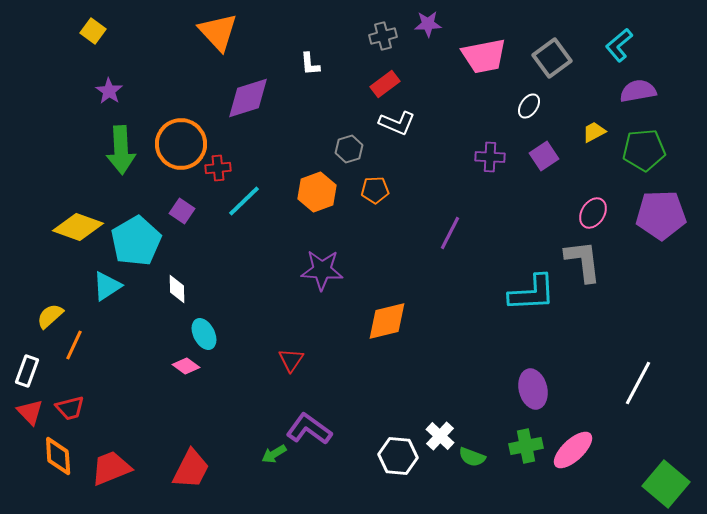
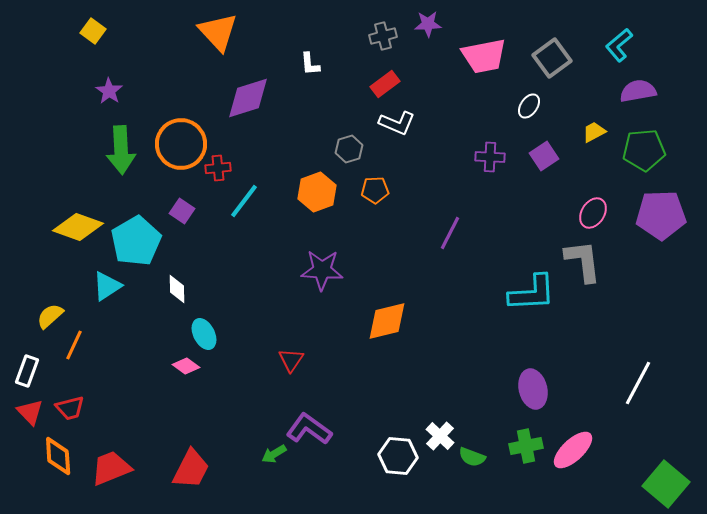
cyan line at (244, 201): rotated 9 degrees counterclockwise
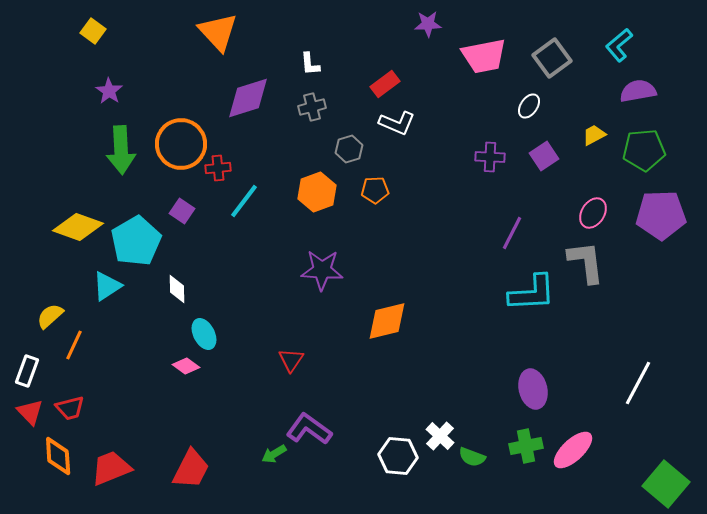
gray cross at (383, 36): moved 71 px left, 71 px down
yellow trapezoid at (594, 132): moved 3 px down
purple line at (450, 233): moved 62 px right
gray L-shape at (583, 261): moved 3 px right, 1 px down
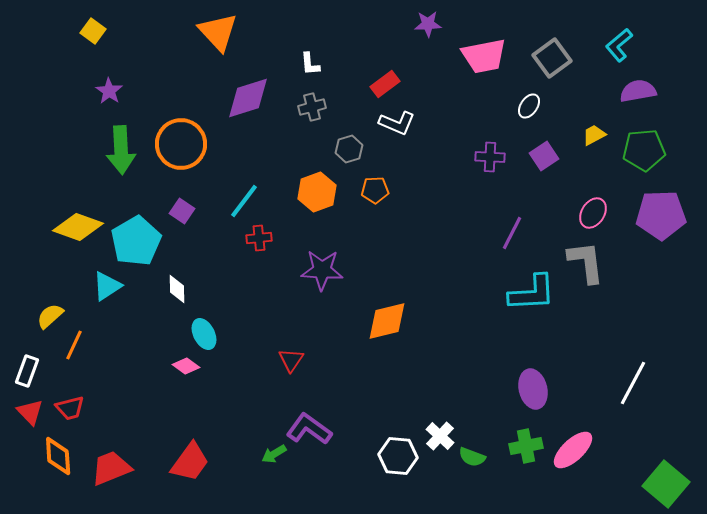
red cross at (218, 168): moved 41 px right, 70 px down
white line at (638, 383): moved 5 px left
red trapezoid at (191, 469): moved 1 px left, 7 px up; rotated 9 degrees clockwise
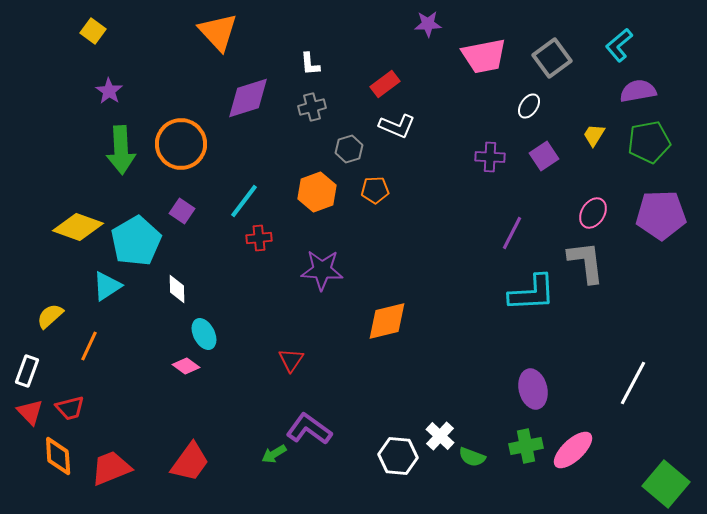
white L-shape at (397, 123): moved 3 px down
yellow trapezoid at (594, 135): rotated 30 degrees counterclockwise
green pentagon at (644, 150): moved 5 px right, 8 px up; rotated 6 degrees counterclockwise
orange line at (74, 345): moved 15 px right, 1 px down
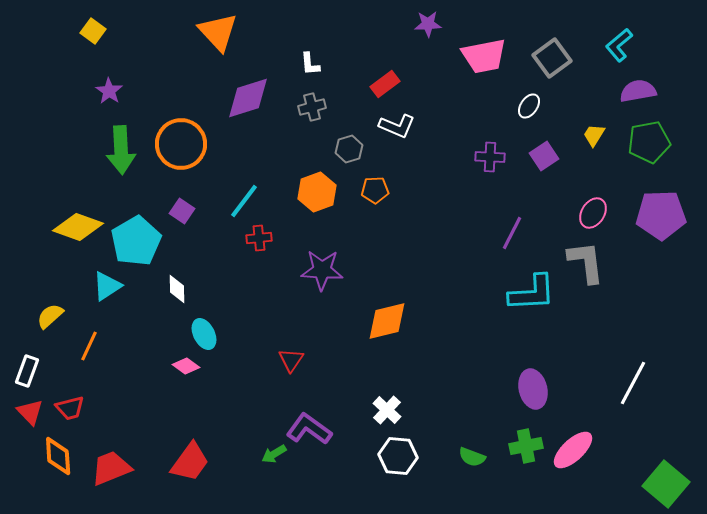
white cross at (440, 436): moved 53 px left, 26 px up
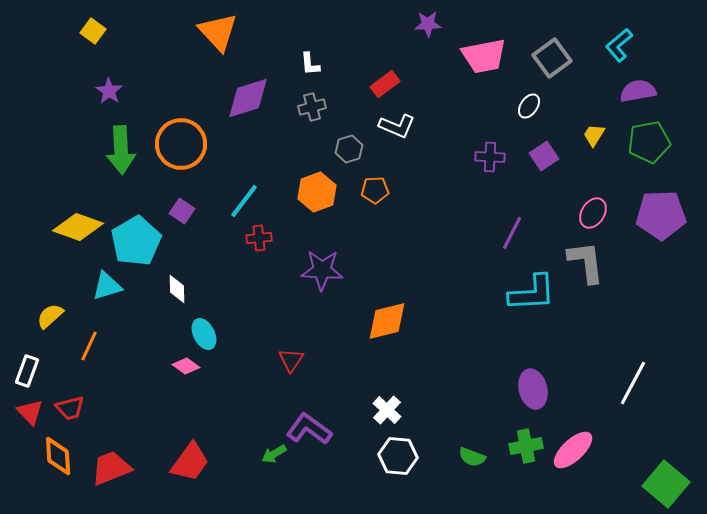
cyan triangle at (107, 286): rotated 16 degrees clockwise
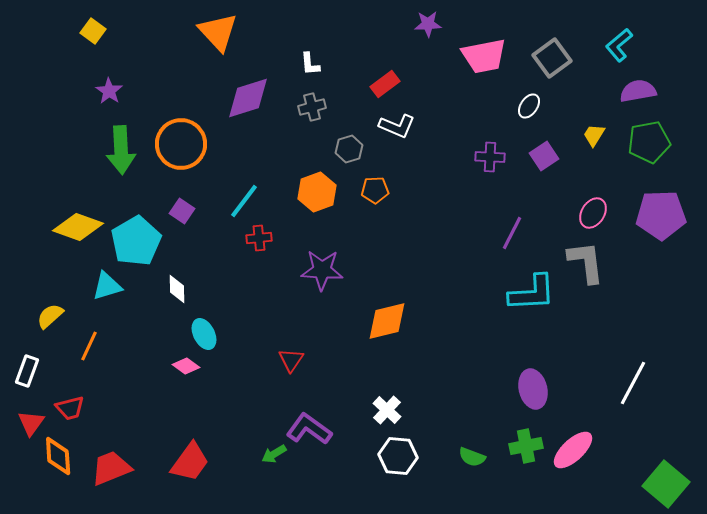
red triangle at (30, 412): moved 1 px right, 11 px down; rotated 20 degrees clockwise
